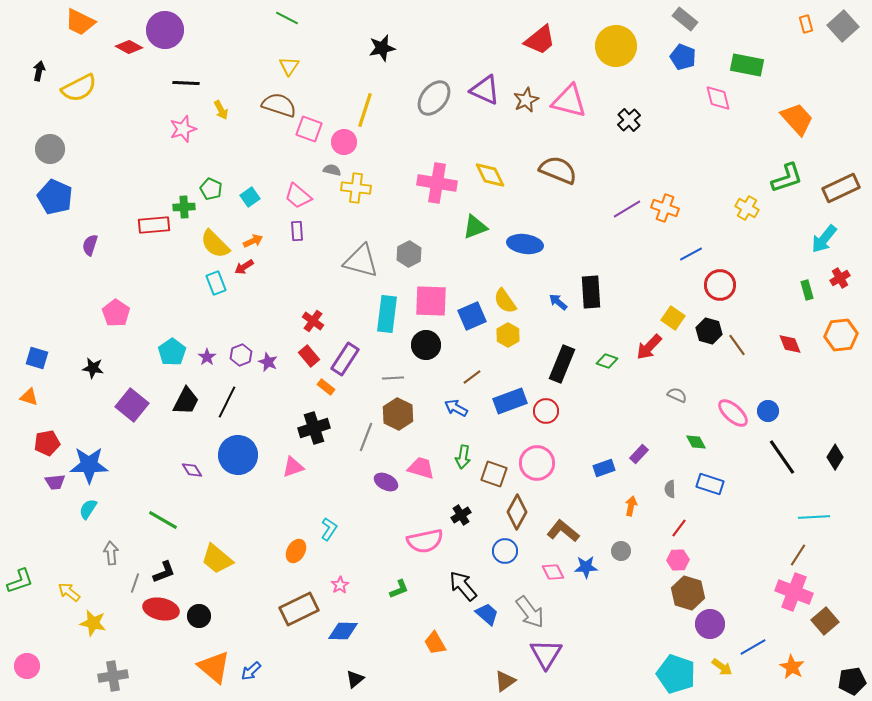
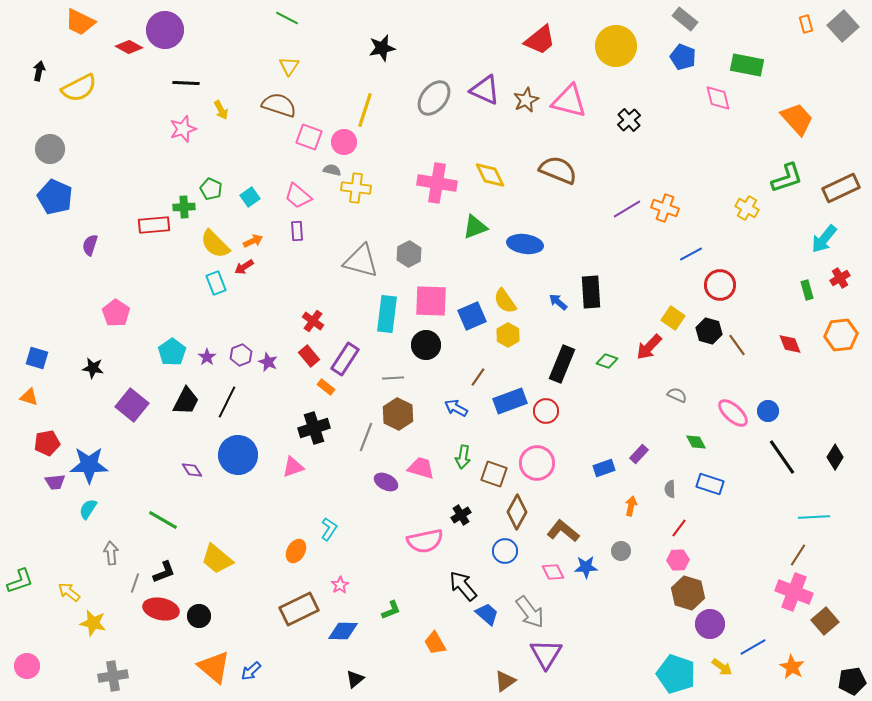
pink square at (309, 129): moved 8 px down
brown line at (472, 377): moved 6 px right; rotated 18 degrees counterclockwise
green L-shape at (399, 589): moved 8 px left, 21 px down
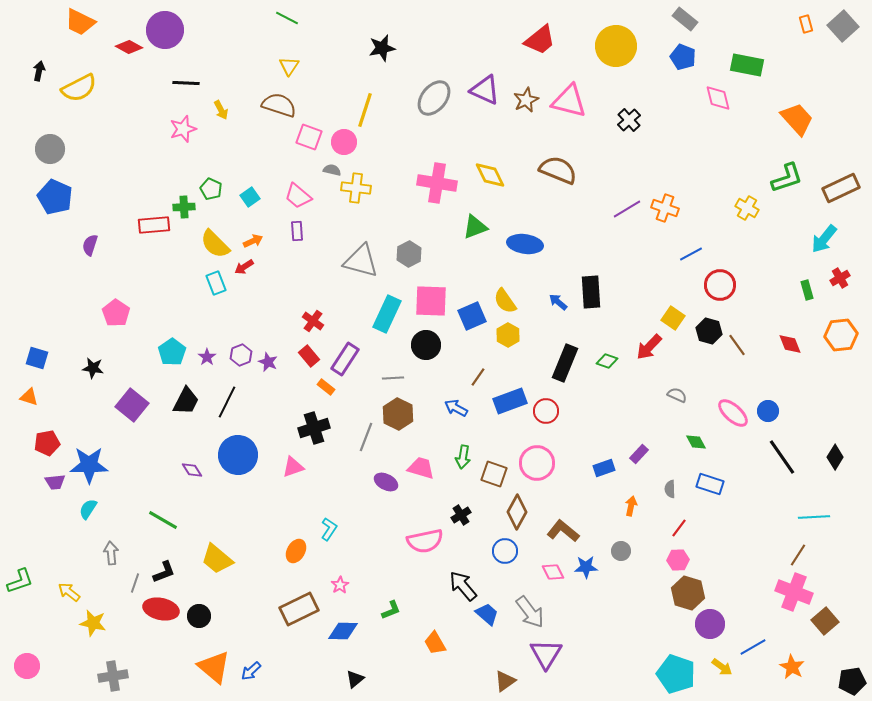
cyan rectangle at (387, 314): rotated 18 degrees clockwise
black rectangle at (562, 364): moved 3 px right, 1 px up
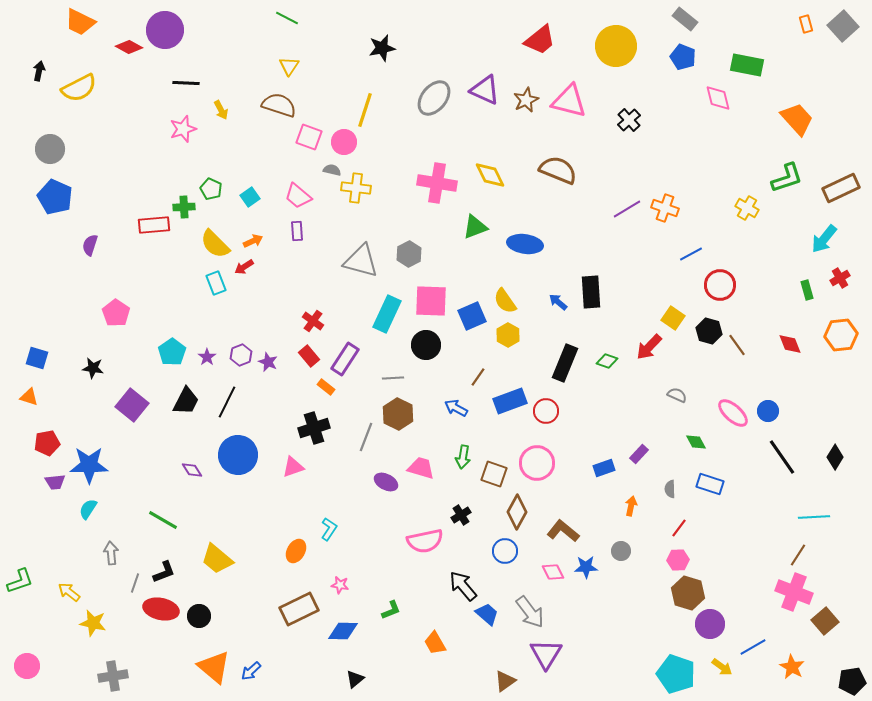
pink star at (340, 585): rotated 30 degrees counterclockwise
